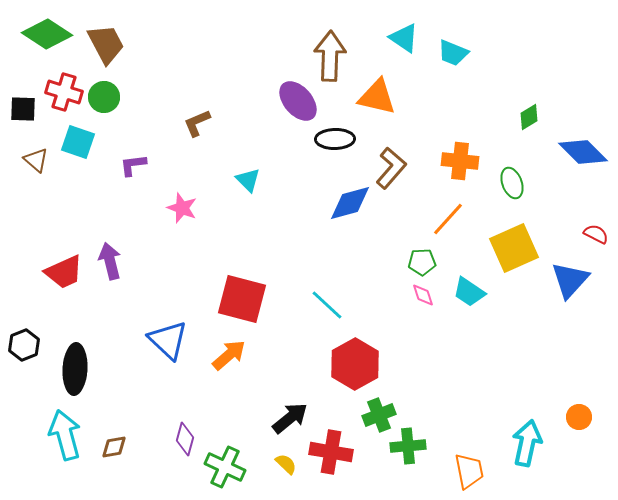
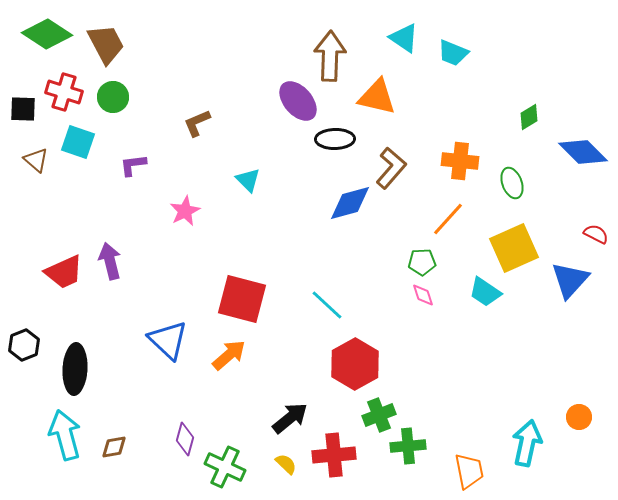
green circle at (104, 97): moved 9 px right
pink star at (182, 208): moved 3 px right, 3 px down; rotated 24 degrees clockwise
cyan trapezoid at (469, 292): moved 16 px right
red cross at (331, 452): moved 3 px right, 3 px down; rotated 15 degrees counterclockwise
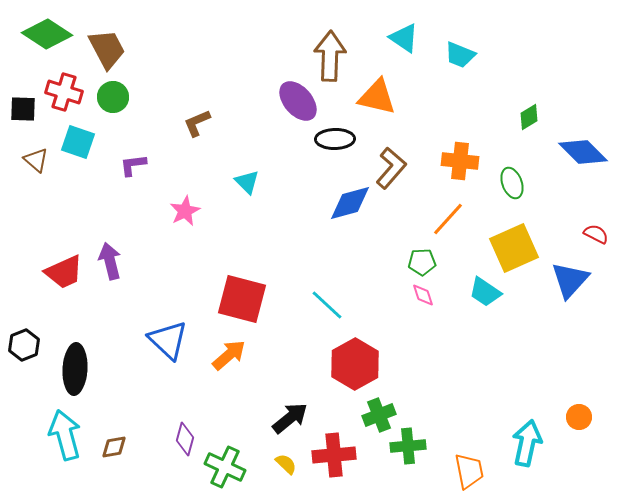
brown trapezoid at (106, 44): moved 1 px right, 5 px down
cyan trapezoid at (453, 53): moved 7 px right, 2 px down
cyan triangle at (248, 180): moved 1 px left, 2 px down
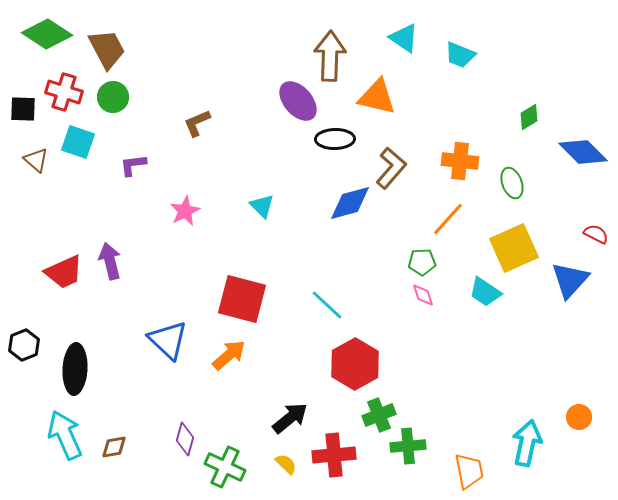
cyan triangle at (247, 182): moved 15 px right, 24 px down
cyan arrow at (65, 435): rotated 9 degrees counterclockwise
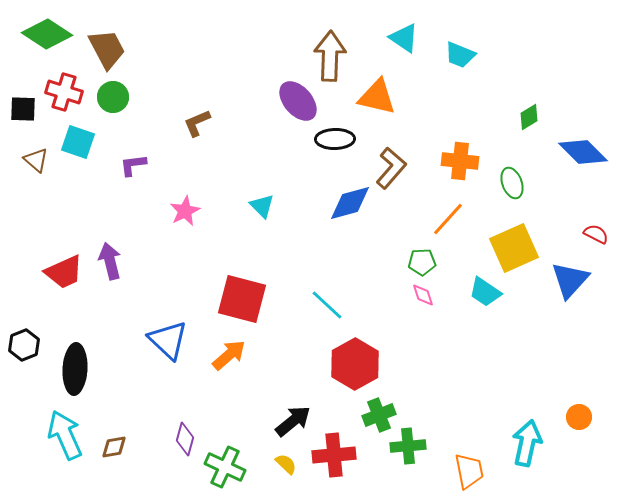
black arrow at (290, 418): moved 3 px right, 3 px down
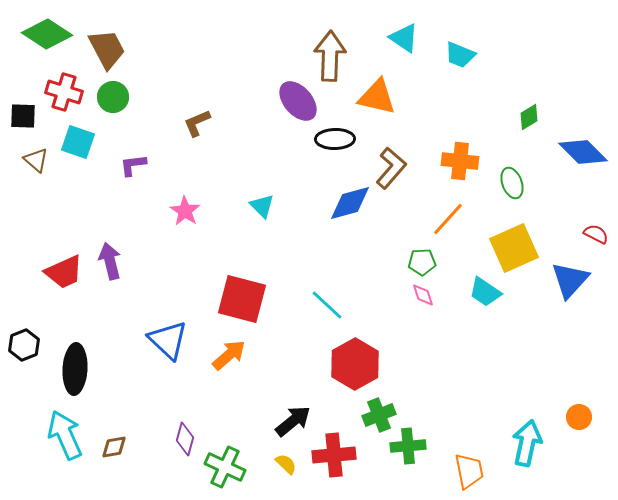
black square at (23, 109): moved 7 px down
pink star at (185, 211): rotated 12 degrees counterclockwise
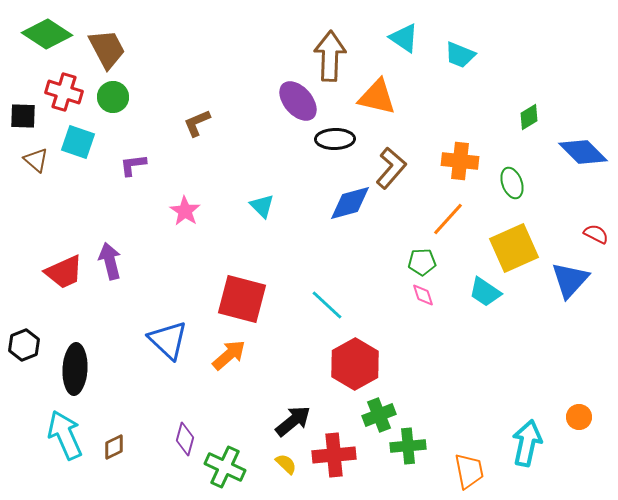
brown diamond at (114, 447): rotated 16 degrees counterclockwise
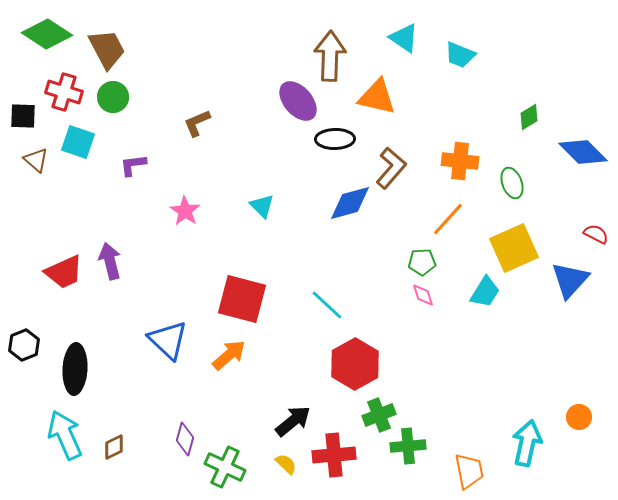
cyan trapezoid at (485, 292): rotated 92 degrees counterclockwise
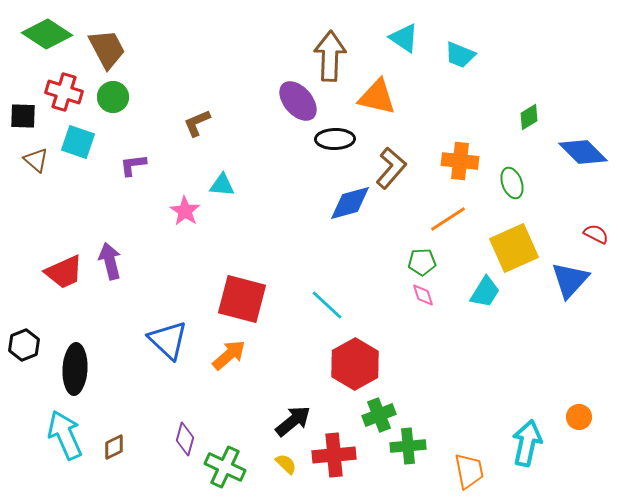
cyan triangle at (262, 206): moved 40 px left, 21 px up; rotated 40 degrees counterclockwise
orange line at (448, 219): rotated 15 degrees clockwise
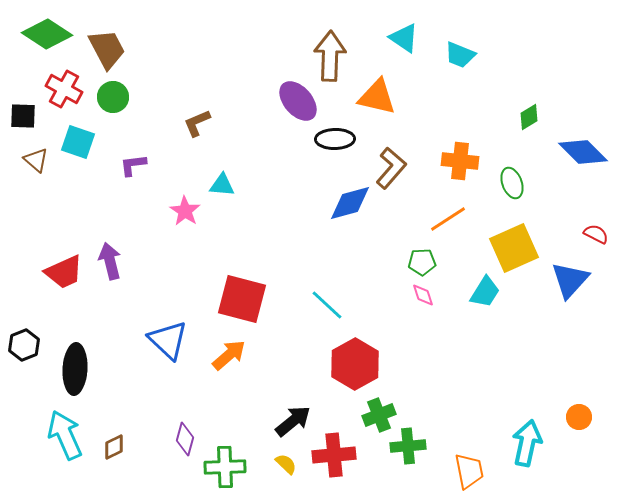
red cross at (64, 92): moved 3 px up; rotated 12 degrees clockwise
green cross at (225, 467): rotated 27 degrees counterclockwise
